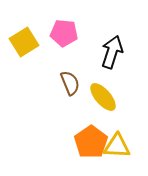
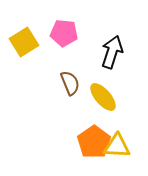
orange pentagon: moved 3 px right
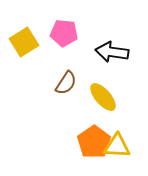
black arrow: rotated 100 degrees counterclockwise
brown semicircle: moved 4 px left; rotated 55 degrees clockwise
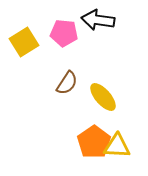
black arrow: moved 14 px left, 32 px up
brown semicircle: moved 1 px right
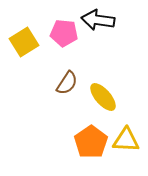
orange pentagon: moved 3 px left
yellow triangle: moved 9 px right, 6 px up
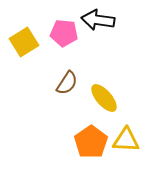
yellow ellipse: moved 1 px right, 1 px down
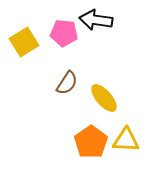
black arrow: moved 2 px left
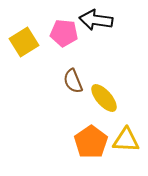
brown semicircle: moved 6 px right, 2 px up; rotated 125 degrees clockwise
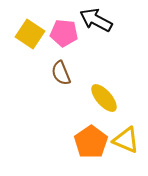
black arrow: rotated 20 degrees clockwise
yellow square: moved 6 px right, 8 px up; rotated 24 degrees counterclockwise
brown semicircle: moved 12 px left, 8 px up
yellow triangle: rotated 20 degrees clockwise
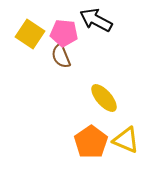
brown semicircle: moved 17 px up
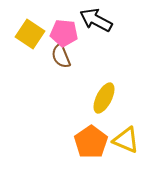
yellow ellipse: rotated 68 degrees clockwise
